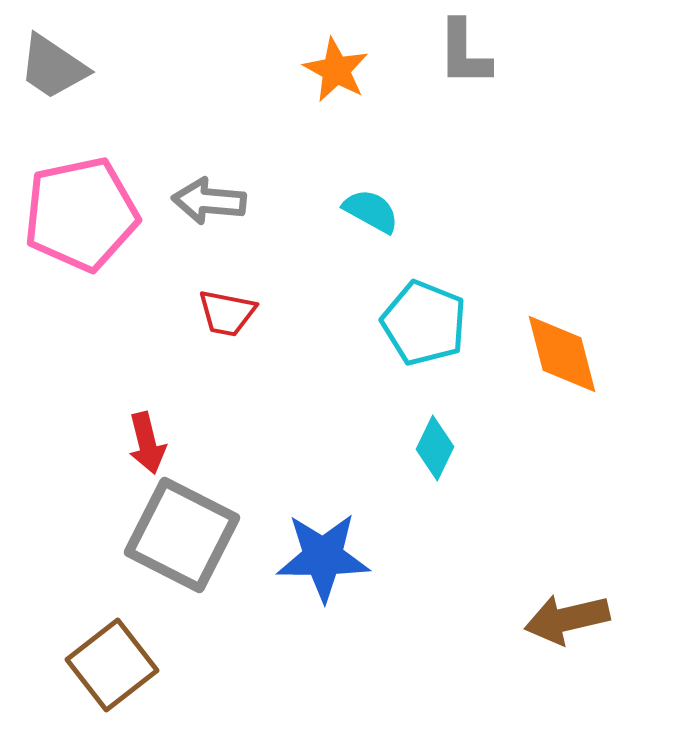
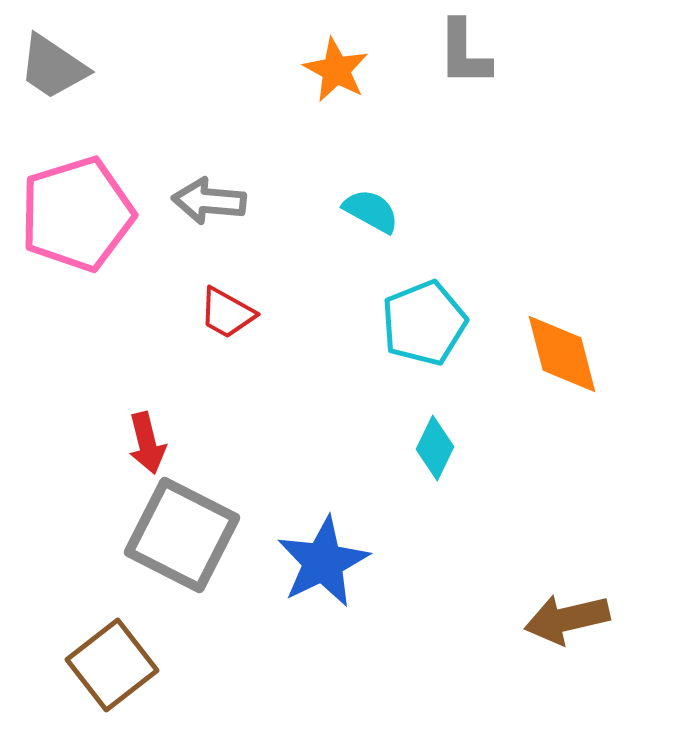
pink pentagon: moved 4 px left; rotated 5 degrees counterclockwise
red trapezoid: rotated 18 degrees clockwise
cyan pentagon: rotated 28 degrees clockwise
blue star: moved 5 px down; rotated 26 degrees counterclockwise
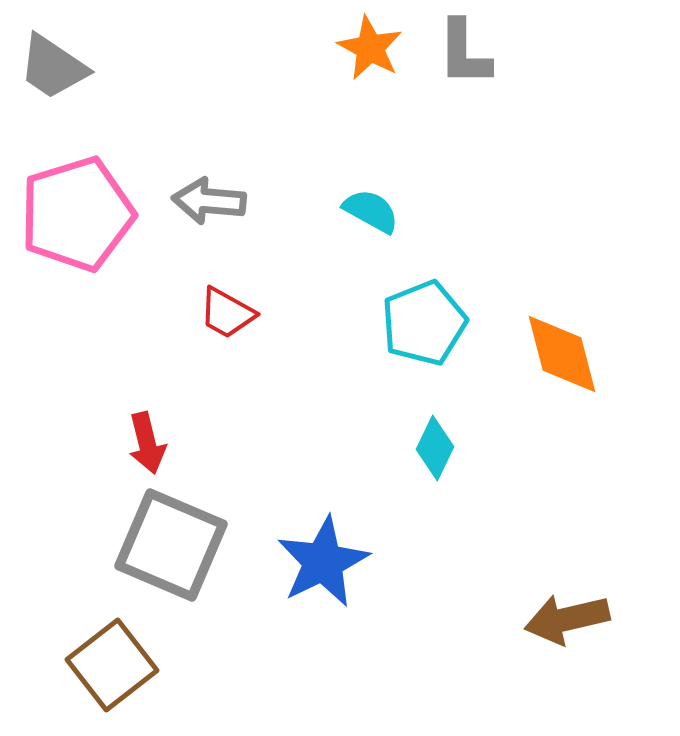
orange star: moved 34 px right, 22 px up
gray square: moved 11 px left, 10 px down; rotated 4 degrees counterclockwise
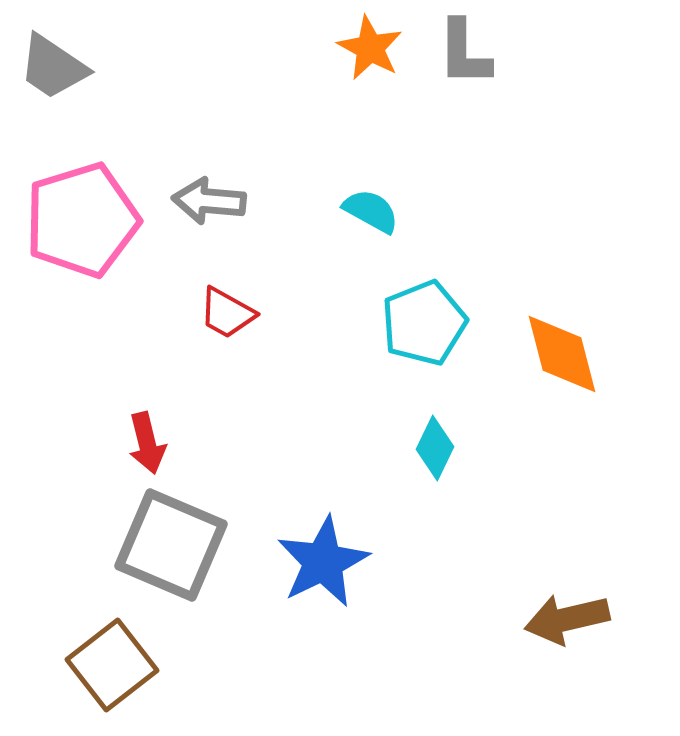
pink pentagon: moved 5 px right, 6 px down
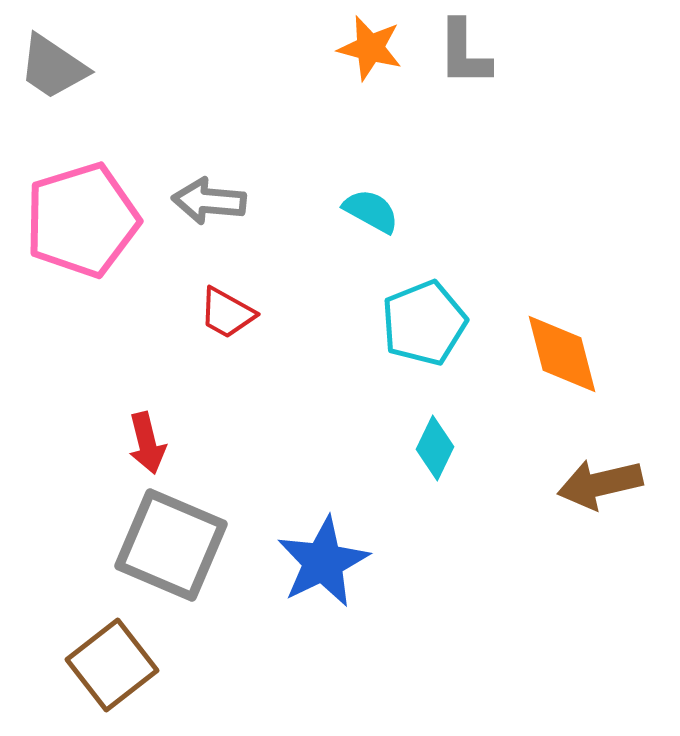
orange star: rotated 14 degrees counterclockwise
brown arrow: moved 33 px right, 135 px up
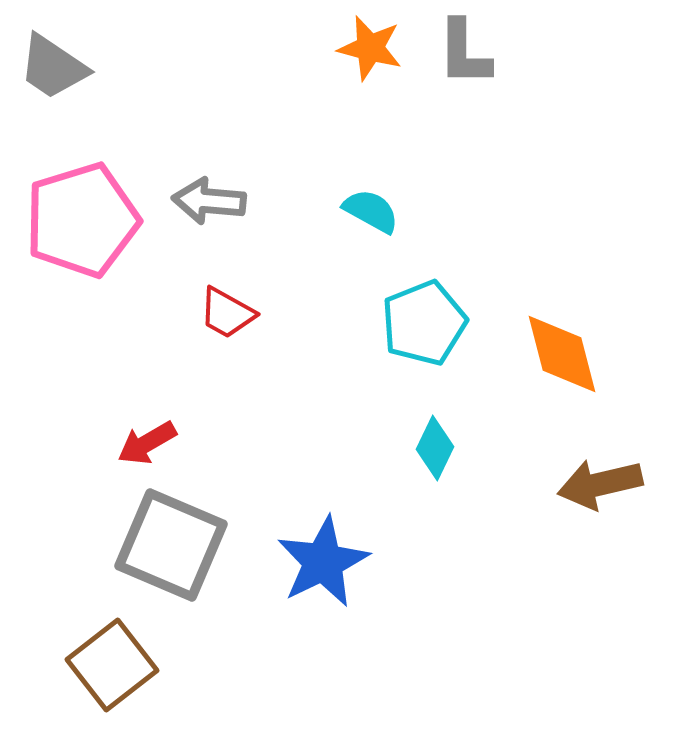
red arrow: rotated 74 degrees clockwise
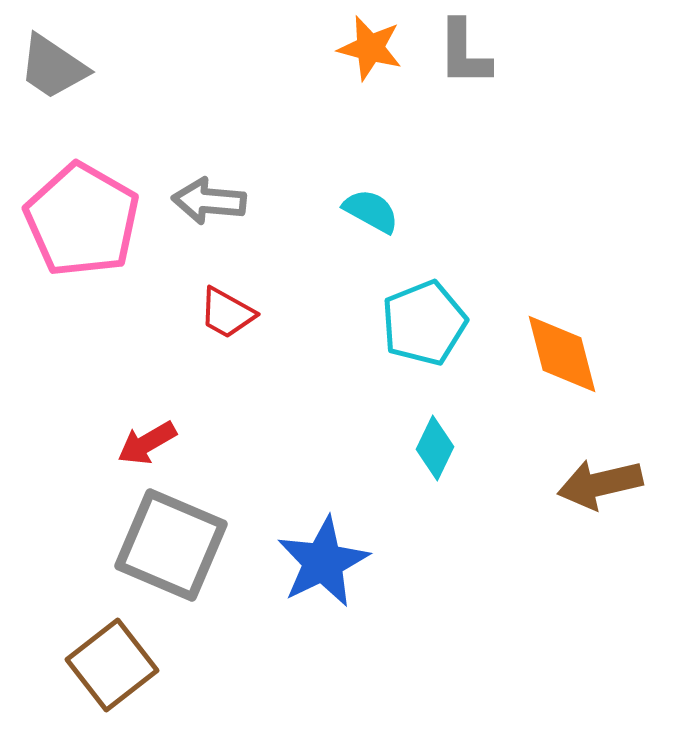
pink pentagon: rotated 25 degrees counterclockwise
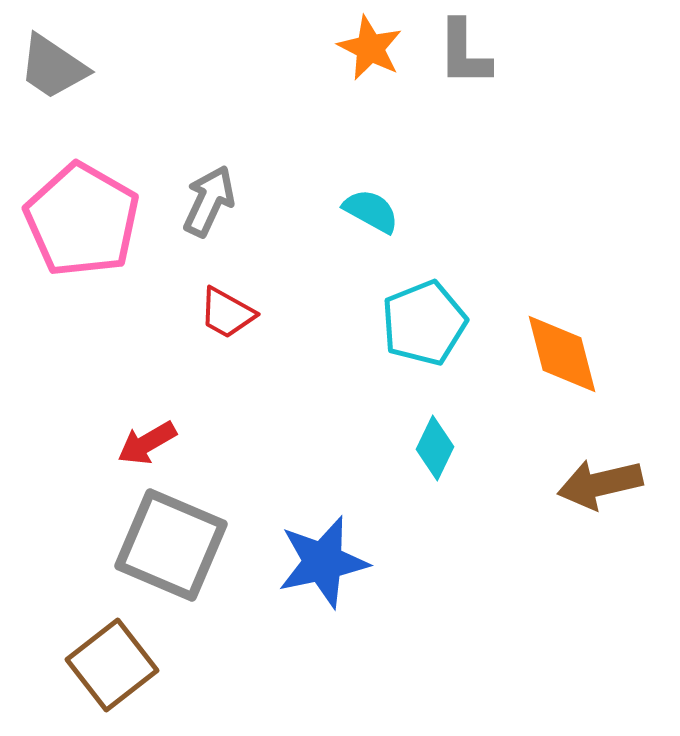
orange star: rotated 12 degrees clockwise
gray arrow: rotated 110 degrees clockwise
blue star: rotated 14 degrees clockwise
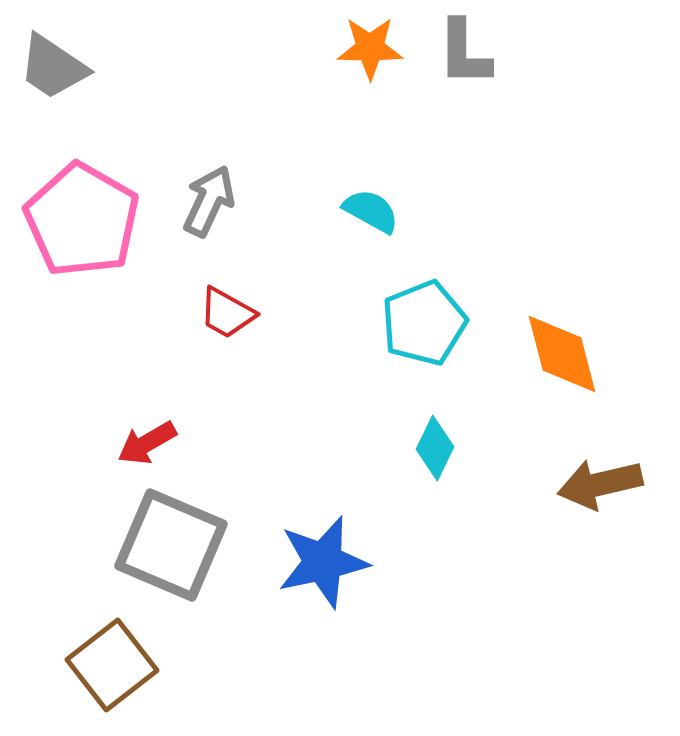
orange star: rotated 26 degrees counterclockwise
